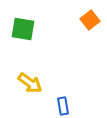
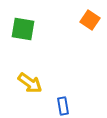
orange square: rotated 18 degrees counterclockwise
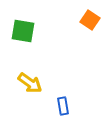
green square: moved 2 px down
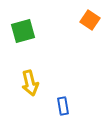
green square: rotated 25 degrees counterclockwise
yellow arrow: rotated 40 degrees clockwise
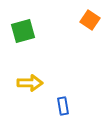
yellow arrow: rotated 75 degrees counterclockwise
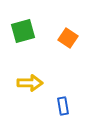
orange square: moved 22 px left, 18 px down
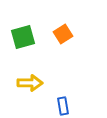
green square: moved 6 px down
orange square: moved 5 px left, 4 px up; rotated 24 degrees clockwise
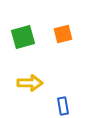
orange square: rotated 18 degrees clockwise
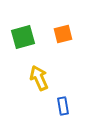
yellow arrow: moved 9 px right, 5 px up; rotated 115 degrees counterclockwise
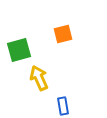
green square: moved 4 px left, 13 px down
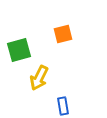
yellow arrow: rotated 130 degrees counterclockwise
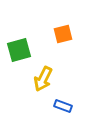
yellow arrow: moved 4 px right, 1 px down
blue rectangle: rotated 60 degrees counterclockwise
